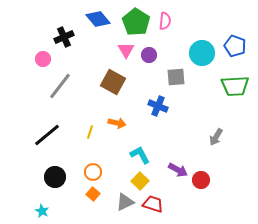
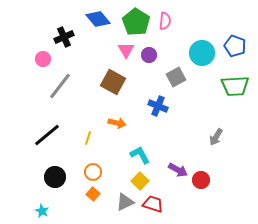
gray square: rotated 24 degrees counterclockwise
yellow line: moved 2 px left, 6 px down
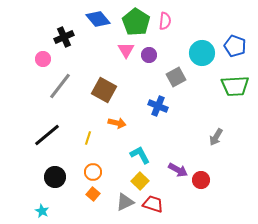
brown square: moved 9 px left, 8 px down
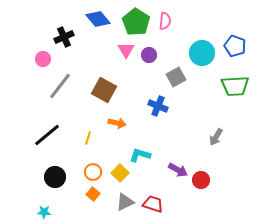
cyan L-shape: rotated 45 degrees counterclockwise
yellow square: moved 20 px left, 8 px up
cyan star: moved 2 px right, 1 px down; rotated 24 degrees counterclockwise
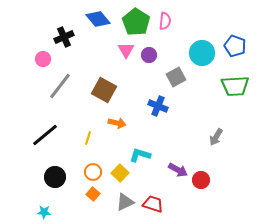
black line: moved 2 px left
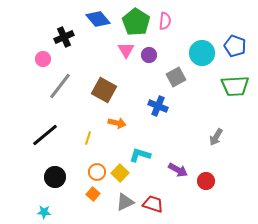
orange circle: moved 4 px right
red circle: moved 5 px right, 1 px down
